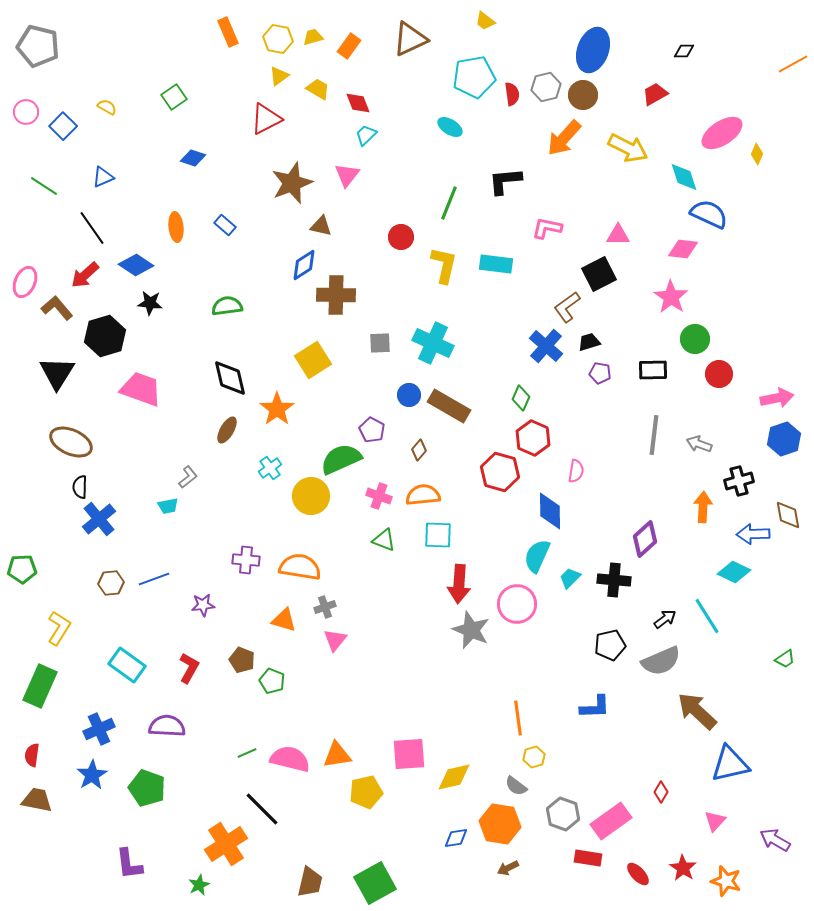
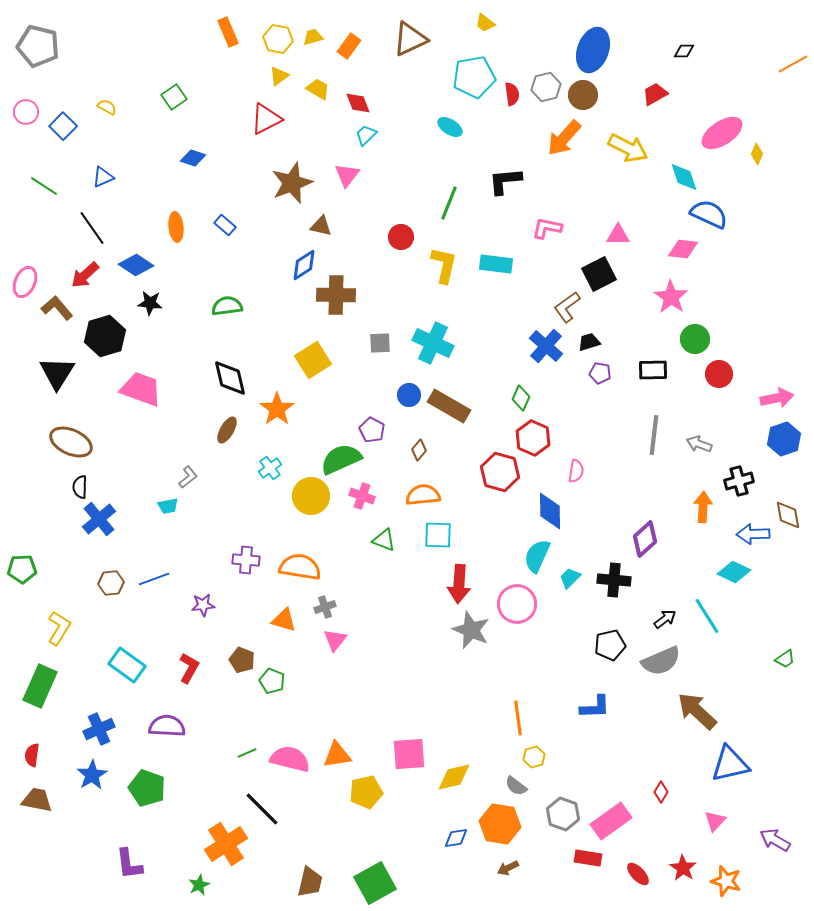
yellow trapezoid at (485, 21): moved 2 px down
pink cross at (379, 496): moved 17 px left
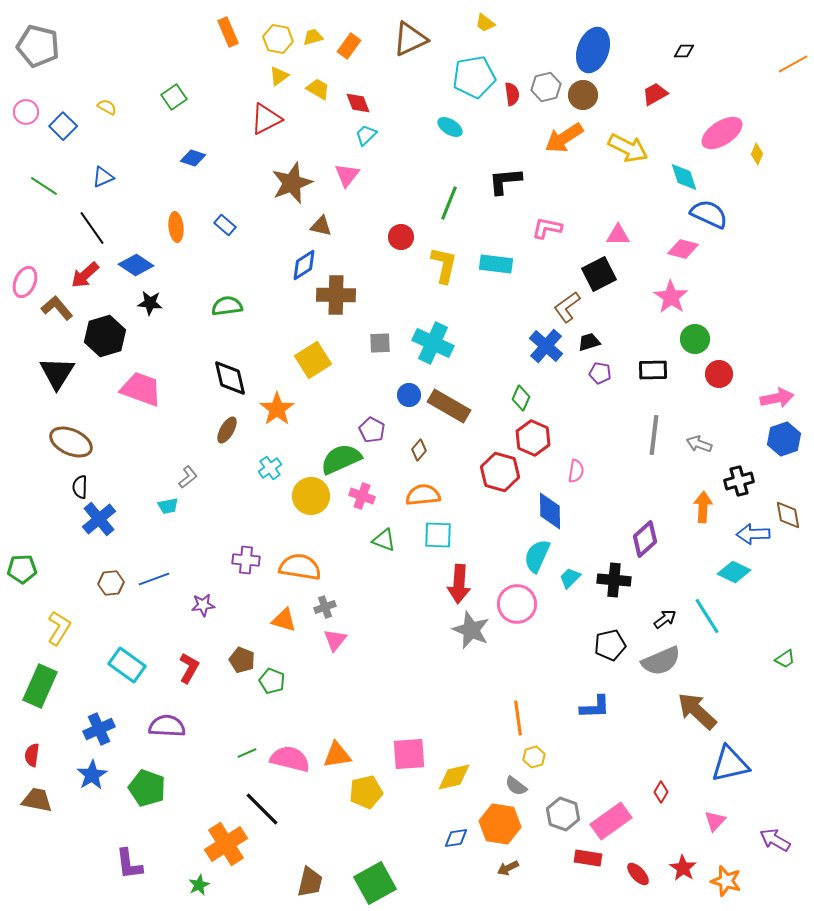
orange arrow at (564, 138): rotated 15 degrees clockwise
pink diamond at (683, 249): rotated 8 degrees clockwise
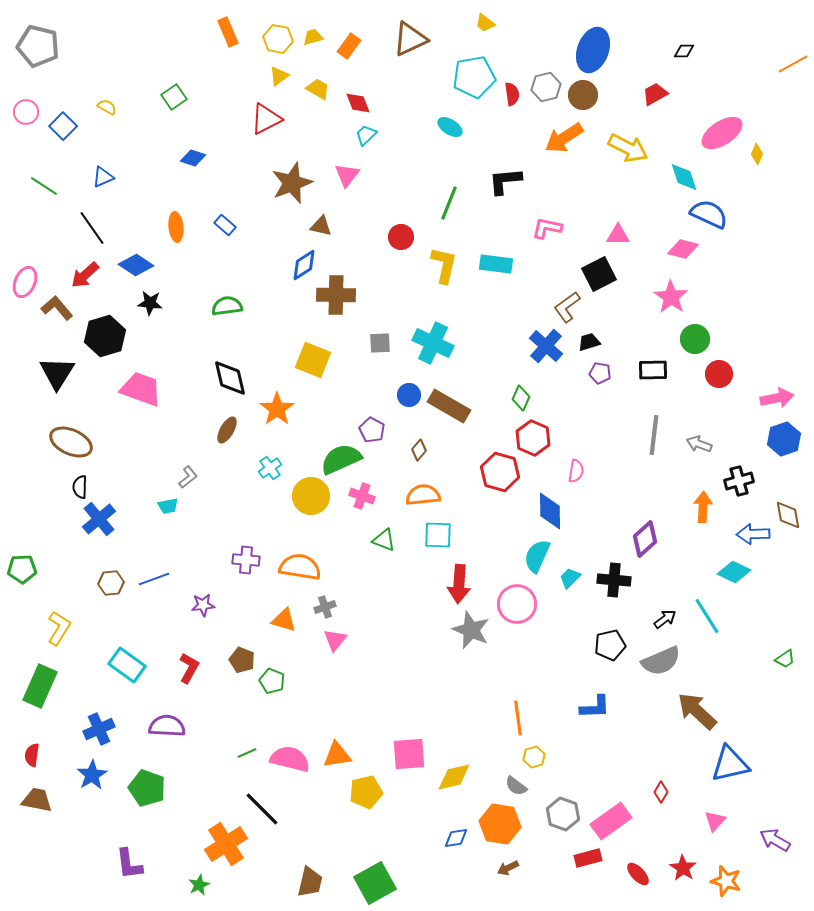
yellow square at (313, 360): rotated 36 degrees counterclockwise
red rectangle at (588, 858): rotated 24 degrees counterclockwise
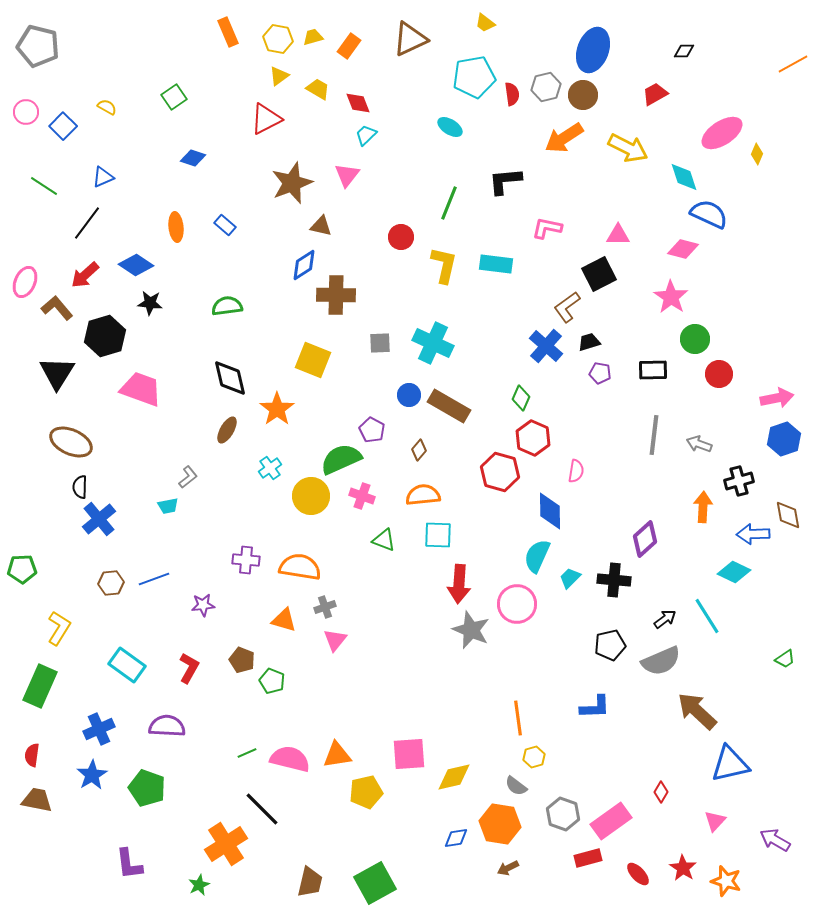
black line at (92, 228): moved 5 px left, 5 px up; rotated 72 degrees clockwise
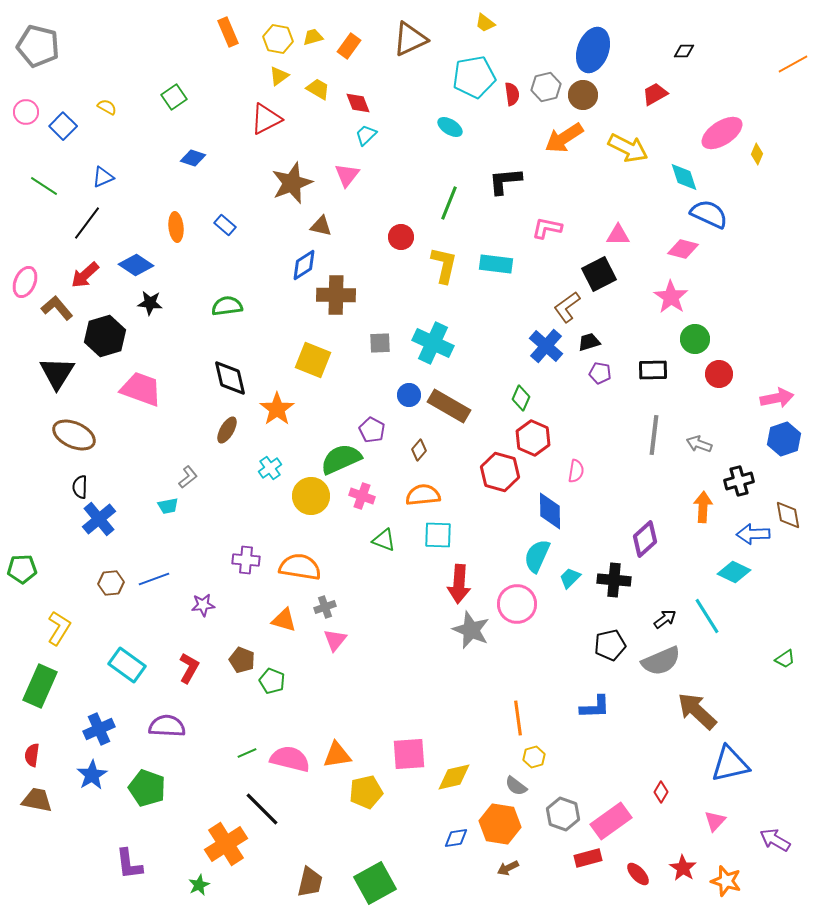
brown ellipse at (71, 442): moved 3 px right, 7 px up
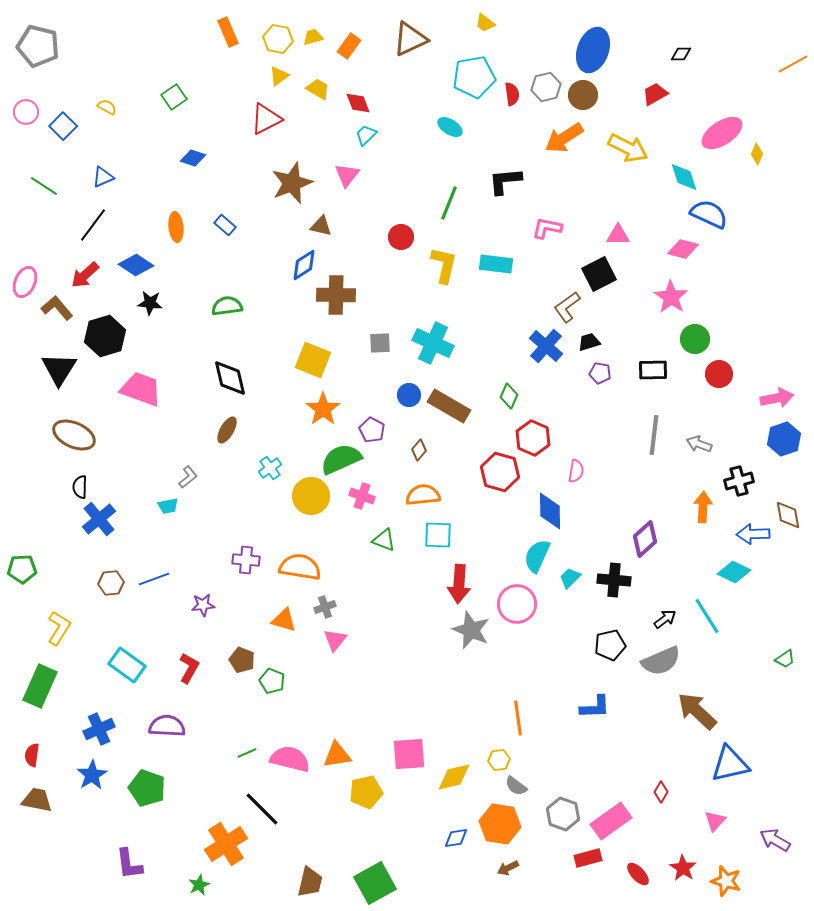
black diamond at (684, 51): moved 3 px left, 3 px down
black line at (87, 223): moved 6 px right, 2 px down
black triangle at (57, 373): moved 2 px right, 4 px up
green diamond at (521, 398): moved 12 px left, 2 px up
orange star at (277, 409): moved 46 px right
yellow hexagon at (534, 757): moved 35 px left, 3 px down; rotated 10 degrees clockwise
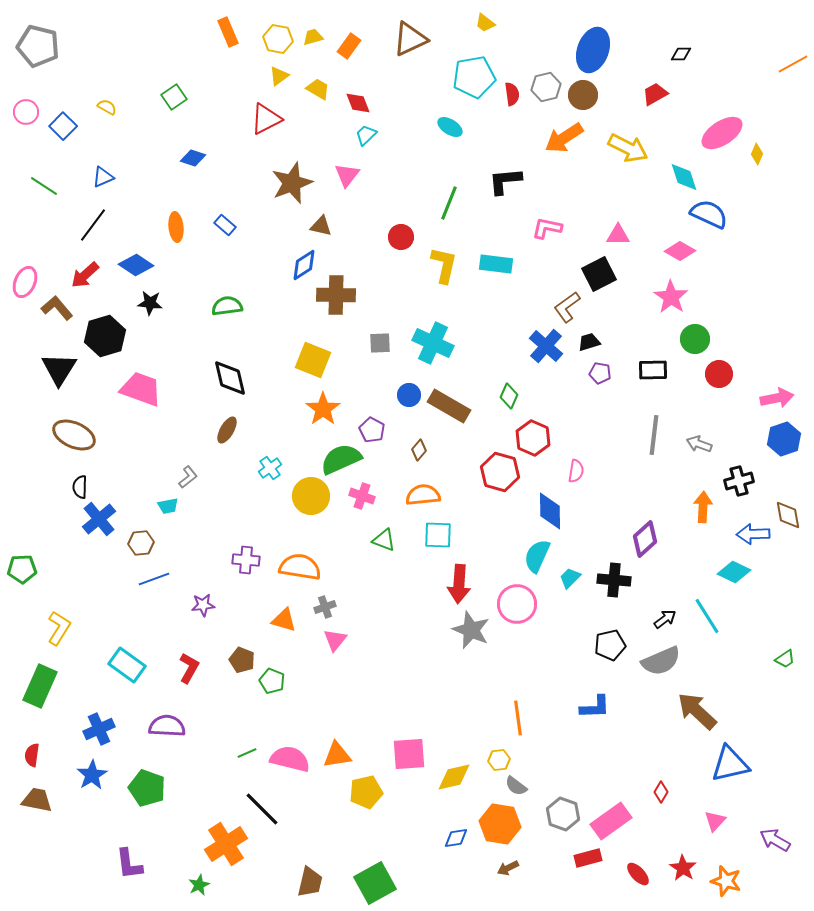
pink diamond at (683, 249): moved 3 px left, 2 px down; rotated 16 degrees clockwise
brown hexagon at (111, 583): moved 30 px right, 40 px up
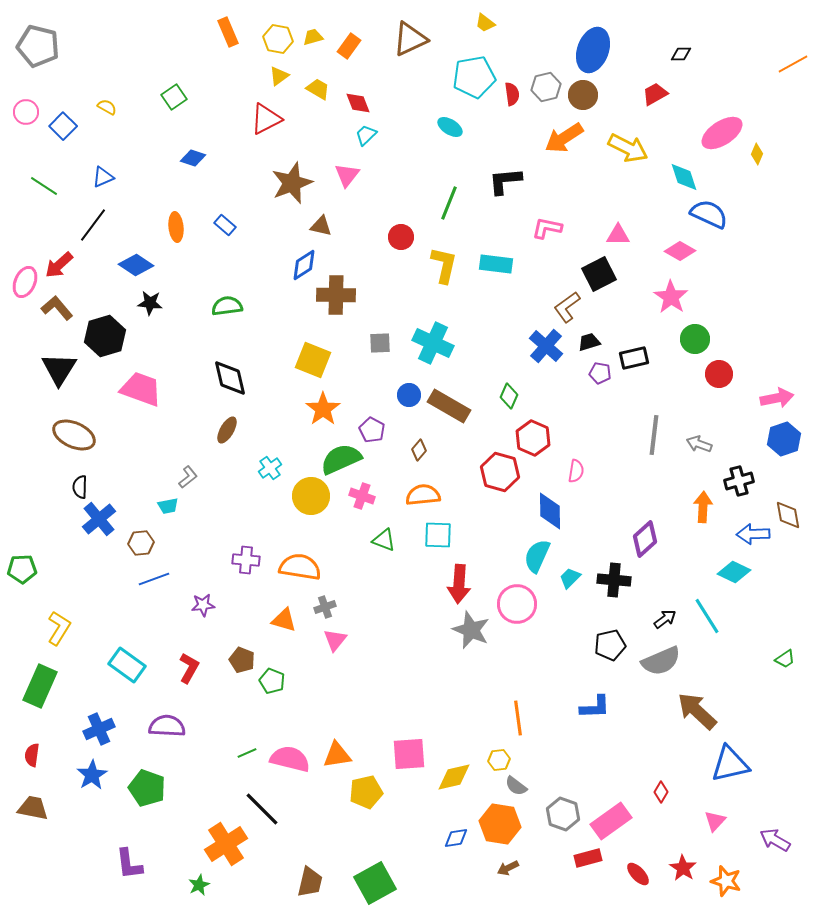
red arrow at (85, 275): moved 26 px left, 10 px up
black rectangle at (653, 370): moved 19 px left, 12 px up; rotated 12 degrees counterclockwise
brown trapezoid at (37, 800): moved 4 px left, 8 px down
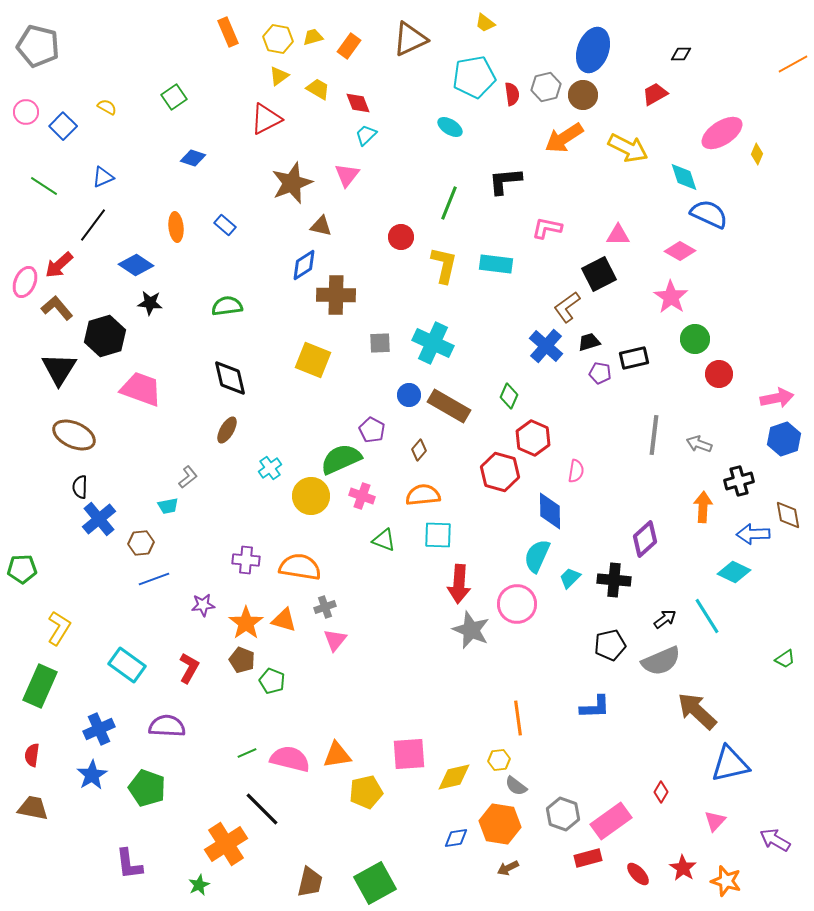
orange star at (323, 409): moved 77 px left, 214 px down
